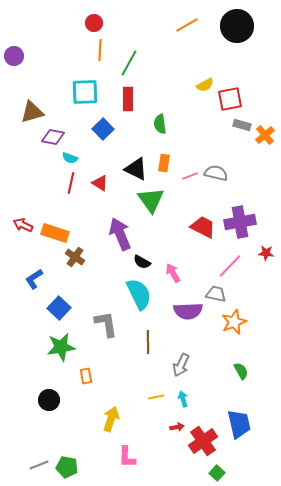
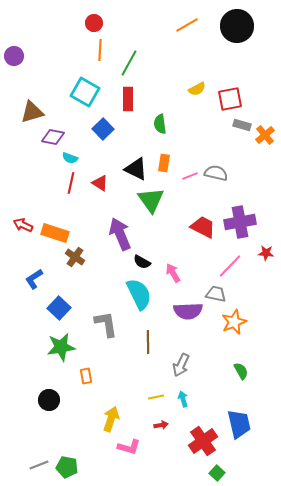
yellow semicircle at (205, 85): moved 8 px left, 4 px down
cyan square at (85, 92): rotated 32 degrees clockwise
red arrow at (177, 427): moved 16 px left, 2 px up
pink L-shape at (127, 457): moved 2 px right, 10 px up; rotated 75 degrees counterclockwise
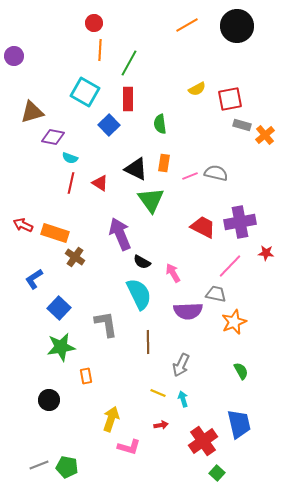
blue square at (103, 129): moved 6 px right, 4 px up
yellow line at (156, 397): moved 2 px right, 4 px up; rotated 35 degrees clockwise
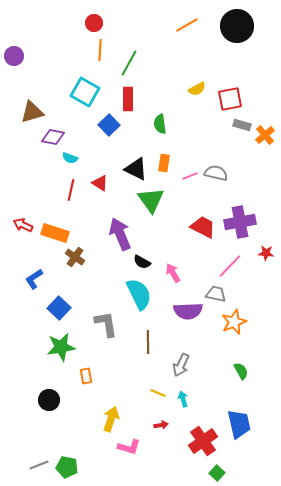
red line at (71, 183): moved 7 px down
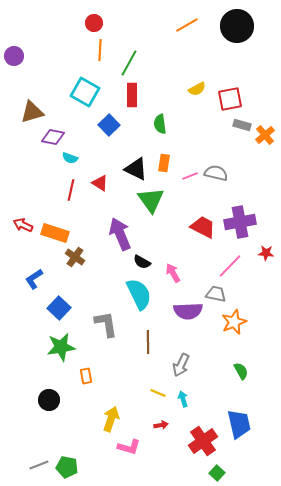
red rectangle at (128, 99): moved 4 px right, 4 px up
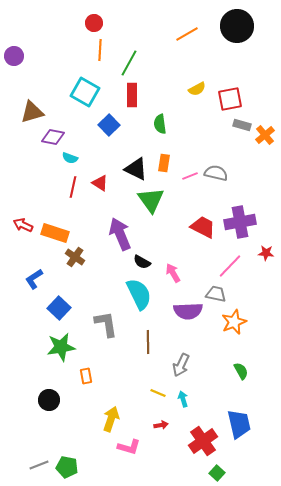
orange line at (187, 25): moved 9 px down
red line at (71, 190): moved 2 px right, 3 px up
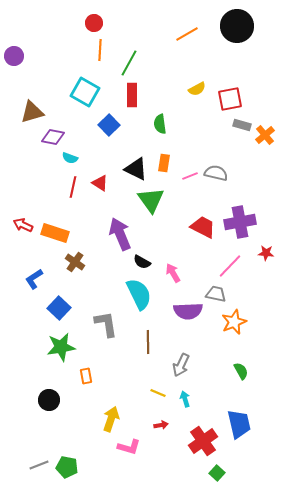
brown cross at (75, 257): moved 5 px down
cyan arrow at (183, 399): moved 2 px right
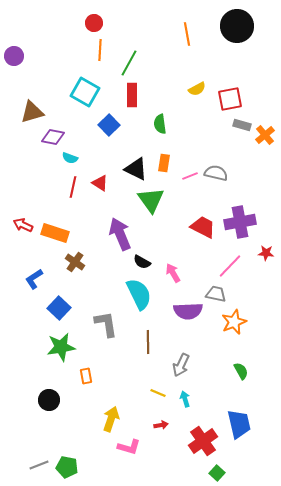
orange line at (187, 34): rotated 70 degrees counterclockwise
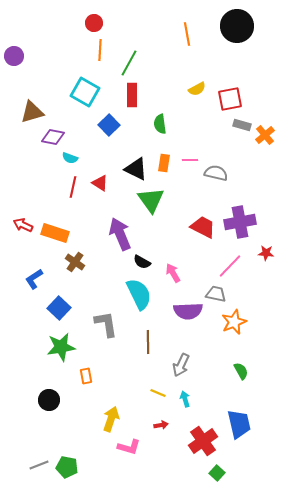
pink line at (190, 176): moved 16 px up; rotated 21 degrees clockwise
